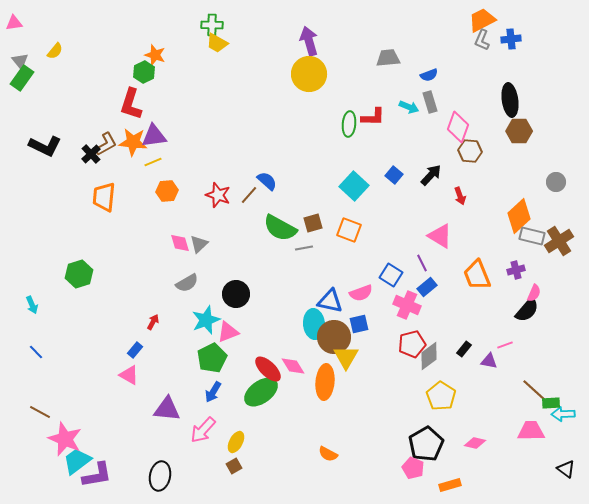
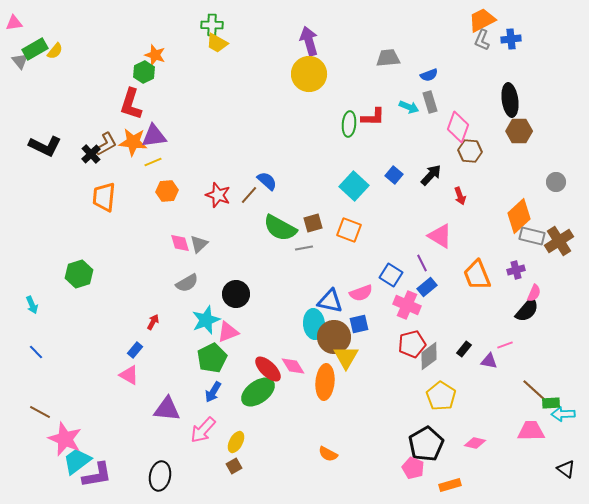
green rectangle at (22, 78): moved 13 px right, 29 px up; rotated 25 degrees clockwise
green ellipse at (261, 392): moved 3 px left
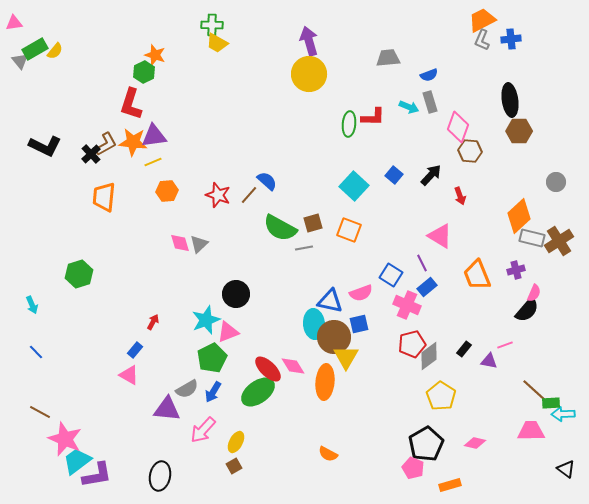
gray rectangle at (532, 236): moved 2 px down
gray semicircle at (187, 283): moved 106 px down
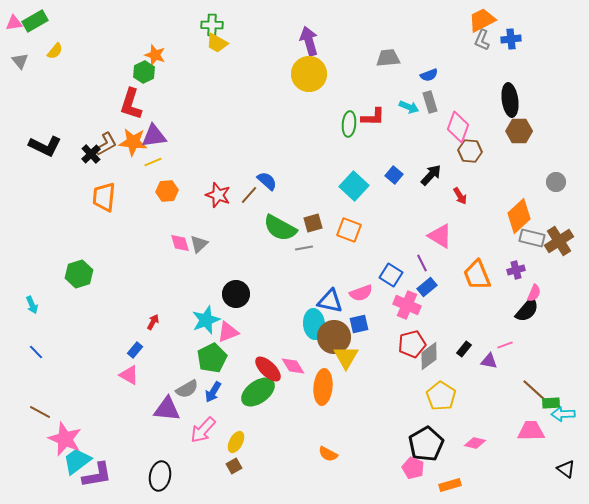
green rectangle at (35, 49): moved 28 px up
red arrow at (460, 196): rotated 12 degrees counterclockwise
orange ellipse at (325, 382): moved 2 px left, 5 px down
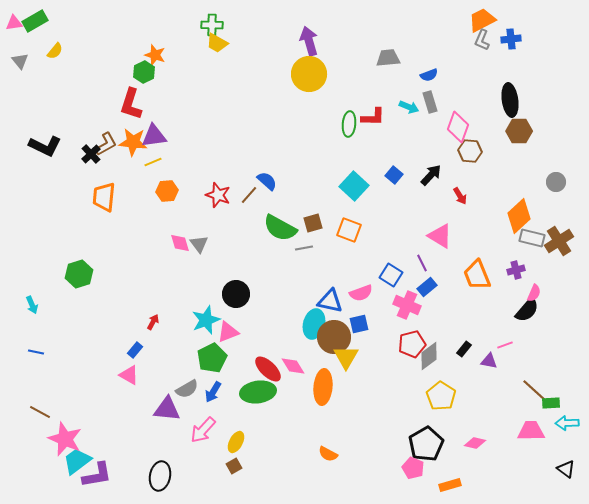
gray triangle at (199, 244): rotated 24 degrees counterclockwise
cyan ellipse at (314, 324): rotated 20 degrees clockwise
blue line at (36, 352): rotated 35 degrees counterclockwise
green ellipse at (258, 392): rotated 28 degrees clockwise
cyan arrow at (563, 414): moved 4 px right, 9 px down
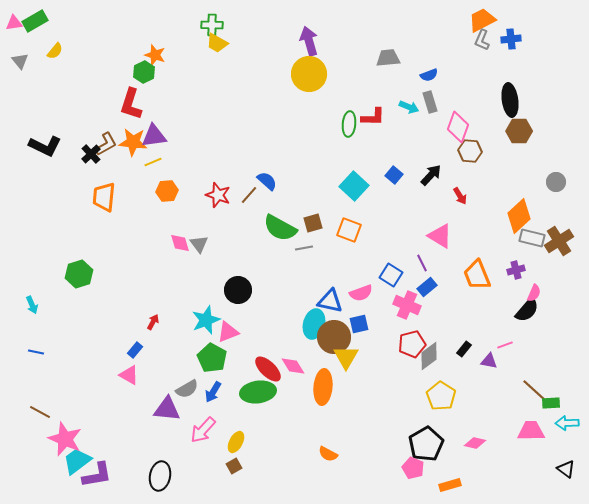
black circle at (236, 294): moved 2 px right, 4 px up
green pentagon at (212, 358): rotated 16 degrees counterclockwise
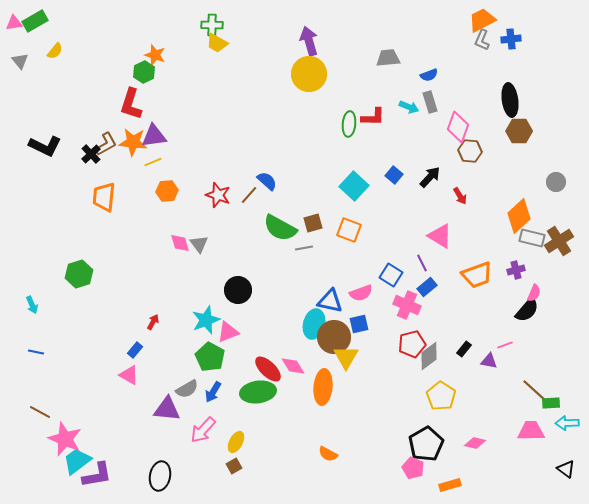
black arrow at (431, 175): moved 1 px left, 2 px down
orange trapezoid at (477, 275): rotated 88 degrees counterclockwise
green pentagon at (212, 358): moved 2 px left, 1 px up
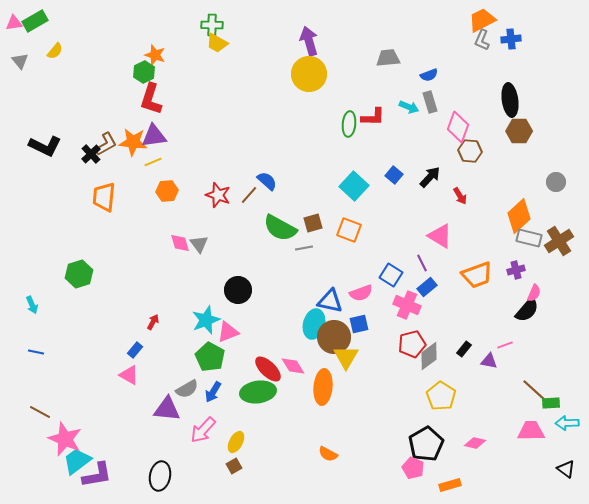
red L-shape at (131, 104): moved 20 px right, 5 px up
gray rectangle at (532, 238): moved 3 px left
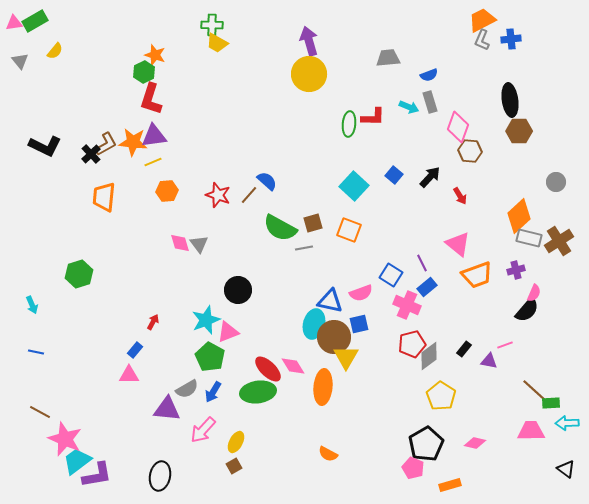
pink triangle at (440, 236): moved 18 px right, 8 px down; rotated 8 degrees clockwise
pink triangle at (129, 375): rotated 30 degrees counterclockwise
